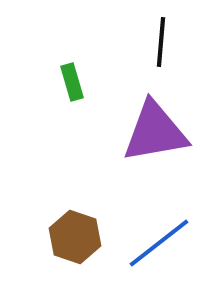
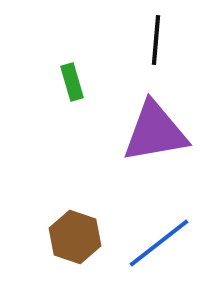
black line: moved 5 px left, 2 px up
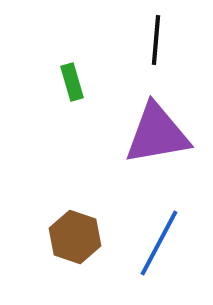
purple triangle: moved 2 px right, 2 px down
blue line: rotated 24 degrees counterclockwise
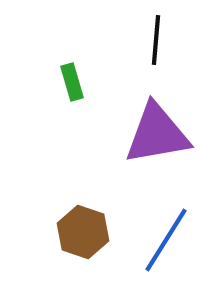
brown hexagon: moved 8 px right, 5 px up
blue line: moved 7 px right, 3 px up; rotated 4 degrees clockwise
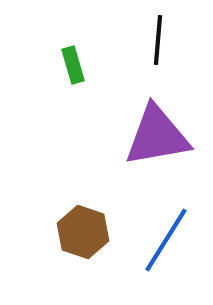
black line: moved 2 px right
green rectangle: moved 1 px right, 17 px up
purple triangle: moved 2 px down
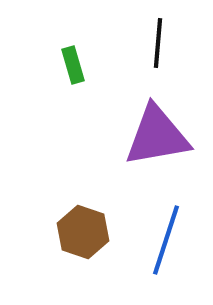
black line: moved 3 px down
blue line: rotated 14 degrees counterclockwise
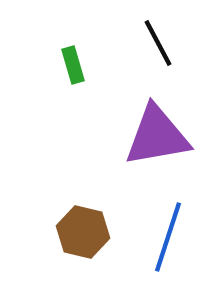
black line: rotated 33 degrees counterclockwise
brown hexagon: rotated 6 degrees counterclockwise
blue line: moved 2 px right, 3 px up
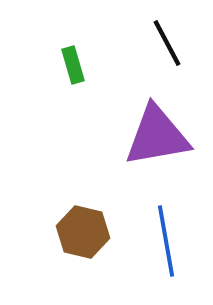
black line: moved 9 px right
blue line: moved 2 px left, 4 px down; rotated 28 degrees counterclockwise
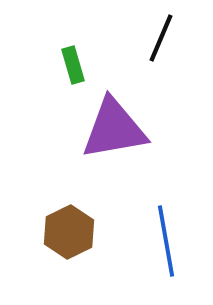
black line: moved 6 px left, 5 px up; rotated 51 degrees clockwise
purple triangle: moved 43 px left, 7 px up
brown hexagon: moved 14 px left; rotated 21 degrees clockwise
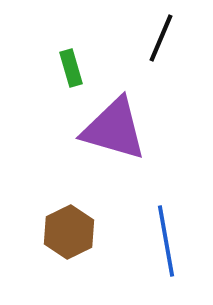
green rectangle: moved 2 px left, 3 px down
purple triangle: rotated 26 degrees clockwise
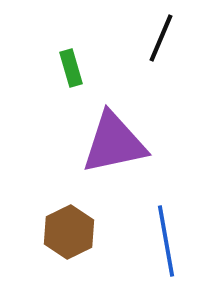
purple triangle: moved 14 px down; rotated 28 degrees counterclockwise
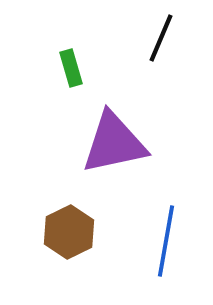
blue line: rotated 20 degrees clockwise
